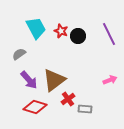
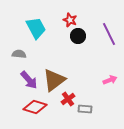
red star: moved 9 px right, 11 px up
gray semicircle: rotated 40 degrees clockwise
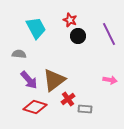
pink arrow: rotated 32 degrees clockwise
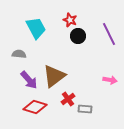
brown triangle: moved 4 px up
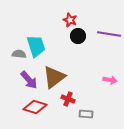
cyan trapezoid: moved 18 px down; rotated 10 degrees clockwise
purple line: rotated 55 degrees counterclockwise
brown triangle: moved 1 px down
red cross: rotated 32 degrees counterclockwise
gray rectangle: moved 1 px right, 5 px down
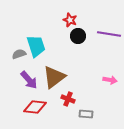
gray semicircle: rotated 24 degrees counterclockwise
red diamond: rotated 10 degrees counterclockwise
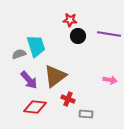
red star: rotated 16 degrees counterclockwise
brown triangle: moved 1 px right, 1 px up
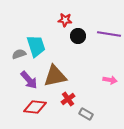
red star: moved 5 px left
brown triangle: rotated 25 degrees clockwise
red cross: rotated 32 degrees clockwise
gray rectangle: rotated 24 degrees clockwise
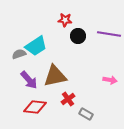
cyan trapezoid: rotated 75 degrees clockwise
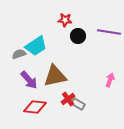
purple line: moved 2 px up
pink arrow: rotated 80 degrees counterclockwise
gray rectangle: moved 8 px left, 10 px up
